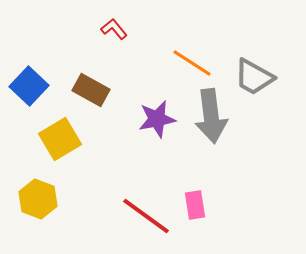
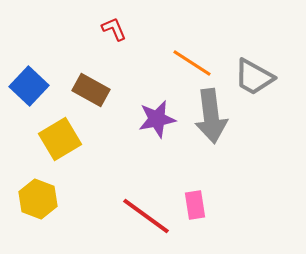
red L-shape: rotated 16 degrees clockwise
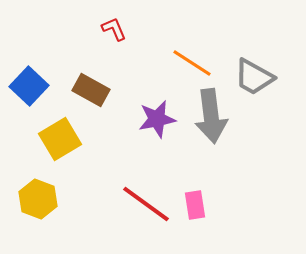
red line: moved 12 px up
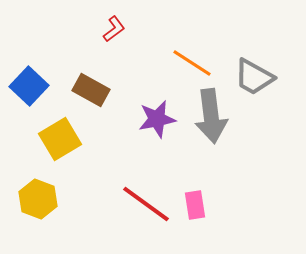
red L-shape: rotated 76 degrees clockwise
